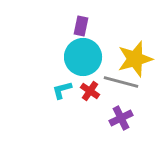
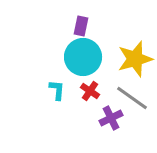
gray line: moved 11 px right, 16 px down; rotated 20 degrees clockwise
cyan L-shape: moved 5 px left; rotated 110 degrees clockwise
purple cross: moved 10 px left
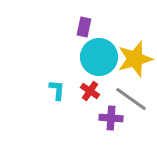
purple rectangle: moved 3 px right, 1 px down
cyan circle: moved 16 px right
gray line: moved 1 px left, 1 px down
purple cross: rotated 30 degrees clockwise
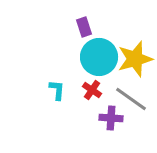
purple rectangle: rotated 30 degrees counterclockwise
red cross: moved 2 px right, 1 px up
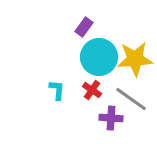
purple rectangle: rotated 54 degrees clockwise
yellow star: rotated 12 degrees clockwise
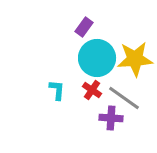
cyan circle: moved 2 px left, 1 px down
gray line: moved 7 px left, 1 px up
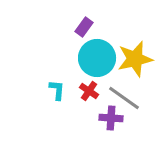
yellow star: rotated 9 degrees counterclockwise
red cross: moved 3 px left, 1 px down
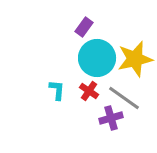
purple cross: rotated 20 degrees counterclockwise
